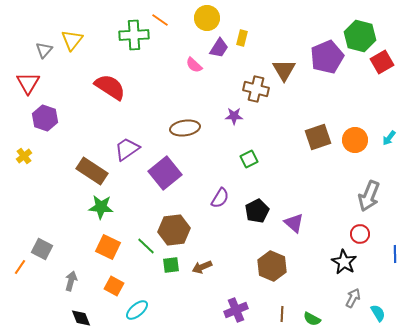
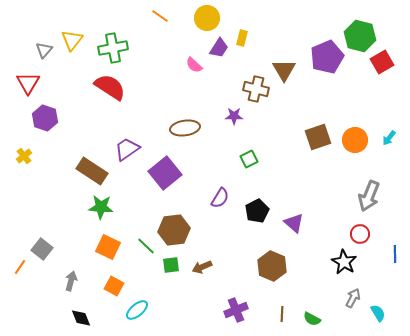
orange line at (160, 20): moved 4 px up
green cross at (134, 35): moved 21 px left, 13 px down; rotated 8 degrees counterclockwise
gray square at (42, 249): rotated 10 degrees clockwise
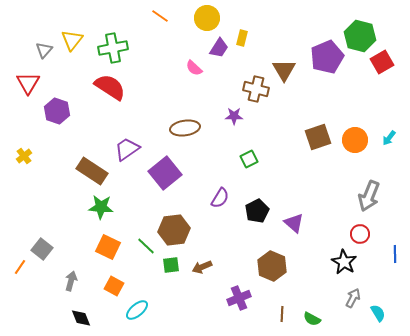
pink semicircle at (194, 65): moved 3 px down
purple hexagon at (45, 118): moved 12 px right, 7 px up
purple cross at (236, 310): moved 3 px right, 12 px up
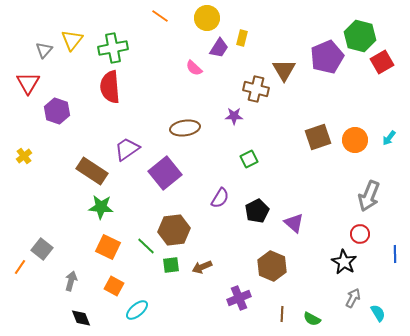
red semicircle at (110, 87): rotated 128 degrees counterclockwise
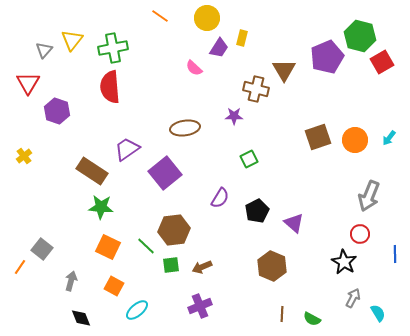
purple cross at (239, 298): moved 39 px left, 8 px down
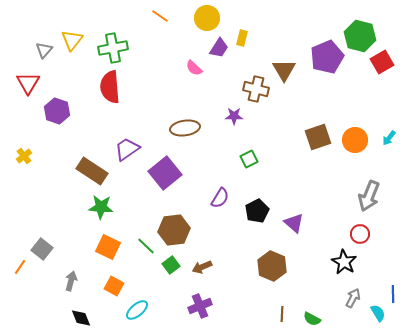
blue line at (395, 254): moved 2 px left, 40 px down
green square at (171, 265): rotated 30 degrees counterclockwise
